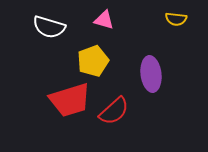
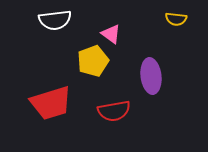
pink triangle: moved 7 px right, 14 px down; rotated 20 degrees clockwise
white semicircle: moved 6 px right, 7 px up; rotated 24 degrees counterclockwise
purple ellipse: moved 2 px down
red trapezoid: moved 19 px left, 3 px down
red semicircle: rotated 32 degrees clockwise
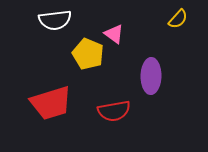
yellow semicircle: moved 2 px right; rotated 55 degrees counterclockwise
pink triangle: moved 3 px right
yellow pentagon: moved 5 px left, 7 px up; rotated 28 degrees counterclockwise
purple ellipse: rotated 8 degrees clockwise
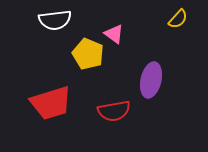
purple ellipse: moved 4 px down; rotated 12 degrees clockwise
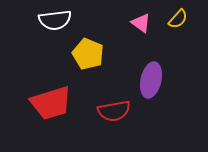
pink triangle: moved 27 px right, 11 px up
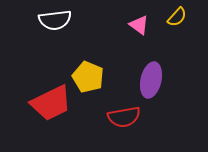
yellow semicircle: moved 1 px left, 2 px up
pink triangle: moved 2 px left, 2 px down
yellow pentagon: moved 23 px down
red trapezoid: rotated 9 degrees counterclockwise
red semicircle: moved 10 px right, 6 px down
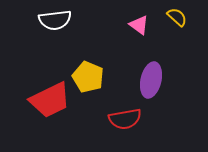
yellow semicircle: rotated 90 degrees counterclockwise
red trapezoid: moved 1 px left, 3 px up
red semicircle: moved 1 px right, 2 px down
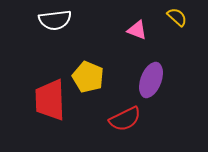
pink triangle: moved 2 px left, 5 px down; rotated 15 degrees counterclockwise
purple ellipse: rotated 8 degrees clockwise
red trapezoid: rotated 114 degrees clockwise
red semicircle: rotated 16 degrees counterclockwise
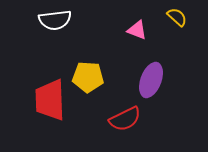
yellow pentagon: rotated 20 degrees counterclockwise
